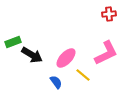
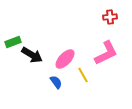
red cross: moved 1 px right, 3 px down
pink ellipse: moved 1 px left, 1 px down
yellow line: rotated 21 degrees clockwise
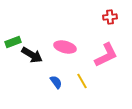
pink L-shape: moved 2 px down
pink ellipse: moved 12 px up; rotated 60 degrees clockwise
yellow line: moved 1 px left, 6 px down
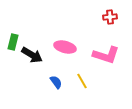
green rectangle: rotated 56 degrees counterclockwise
pink L-shape: rotated 44 degrees clockwise
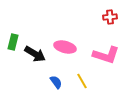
black arrow: moved 3 px right, 1 px up
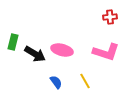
pink ellipse: moved 3 px left, 3 px down
pink L-shape: moved 3 px up
yellow line: moved 3 px right
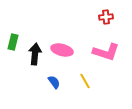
red cross: moved 4 px left
black arrow: rotated 115 degrees counterclockwise
blue semicircle: moved 2 px left
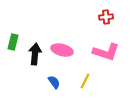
yellow line: rotated 56 degrees clockwise
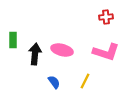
green rectangle: moved 2 px up; rotated 14 degrees counterclockwise
